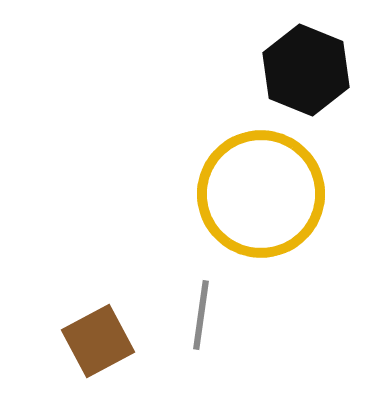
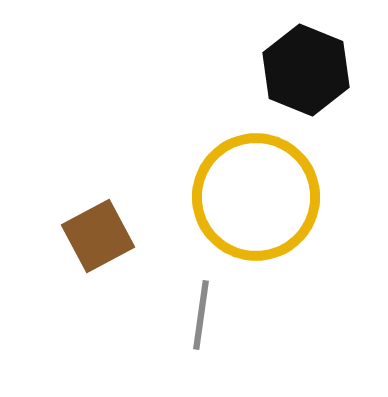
yellow circle: moved 5 px left, 3 px down
brown square: moved 105 px up
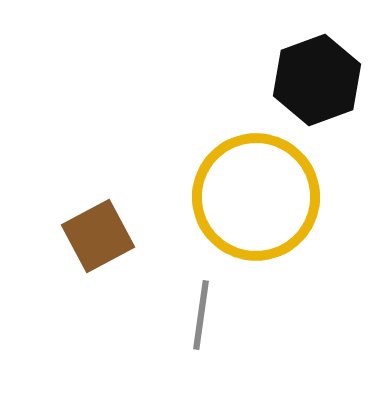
black hexagon: moved 11 px right, 10 px down; rotated 18 degrees clockwise
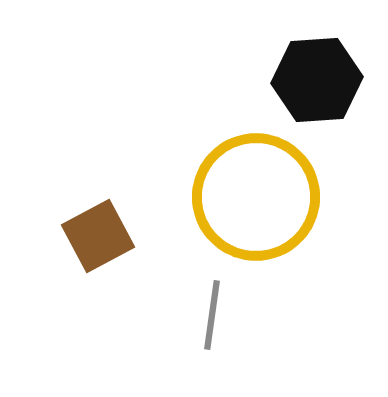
black hexagon: rotated 16 degrees clockwise
gray line: moved 11 px right
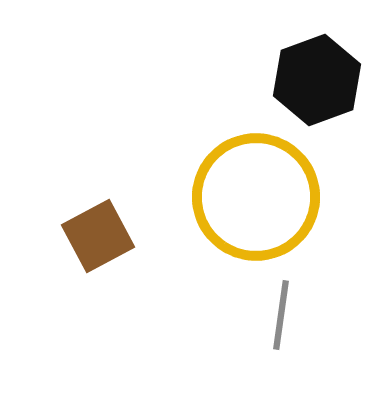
black hexagon: rotated 16 degrees counterclockwise
gray line: moved 69 px right
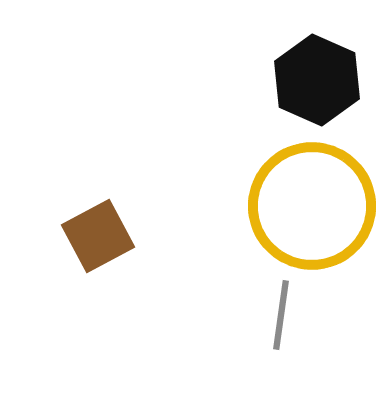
black hexagon: rotated 16 degrees counterclockwise
yellow circle: moved 56 px right, 9 px down
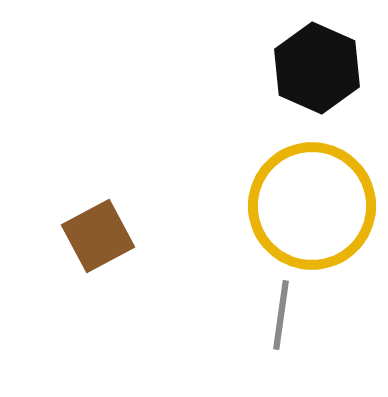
black hexagon: moved 12 px up
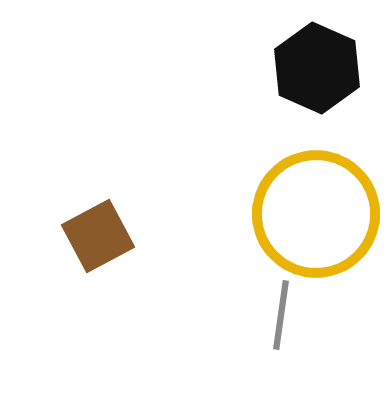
yellow circle: moved 4 px right, 8 px down
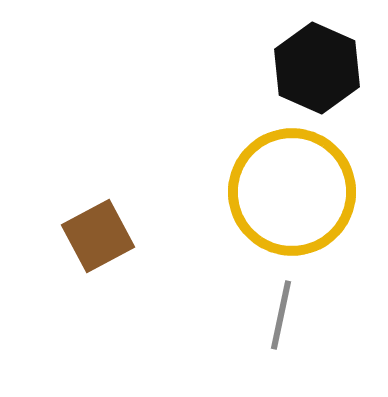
yellow circle: moved 24 px left, 22 px up
gray line: rotated 4 degrees clockwise
